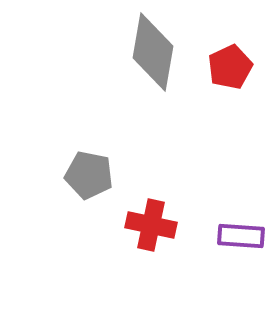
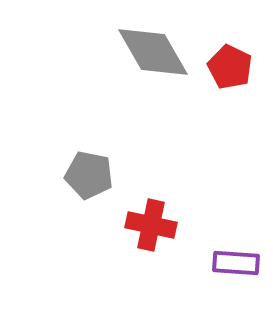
gray diamond: rotated 40 degrees counterclockwise
red pentagon: rotated 21 degrees counterclockwise
purple rectangle: moved 5 px left, 27 px down
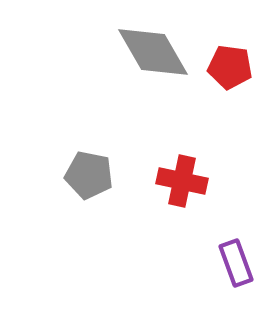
red pentagon: rotated 18 degrees counterclockwise
red cross: moved 31 px right, 44 px up
purple rectangle: rotated 66 degrees clockwise
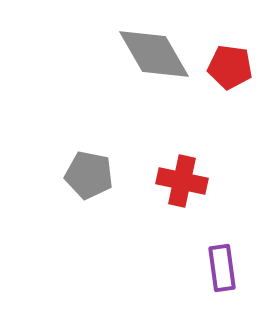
gray diamond: moved 1 px right, 2 px down
purple rectangle: moved 14 px left, 5 px down; rotated 12 degrees clockwise
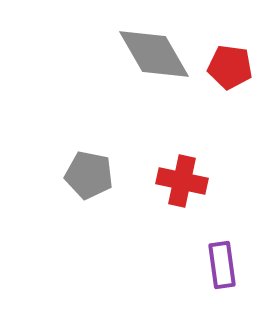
purple rectangle: moved 3 px up
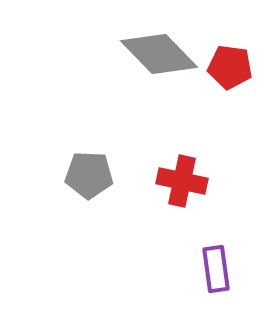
gray diamond: moved 5 px right; rotated 14 degrees counterclockwise
gray pentagon: rotated 9 degrees counterclockwise
purple rectangle: moved 6 px left, 4 px down
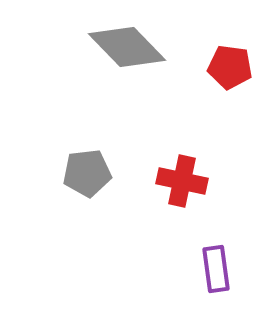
gray diamond: moved 32 px left, 7 px up
gray pentagon: moved 2 px left, 2 px up; rotated 9 degrees counterclockwise
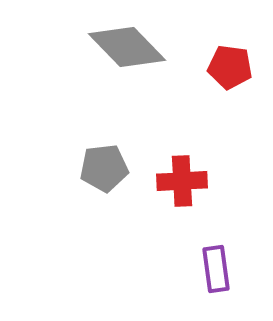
gray pentagon: moved 17 px right, 5 px up
red cross: rotated 15 degrees counterclockwise
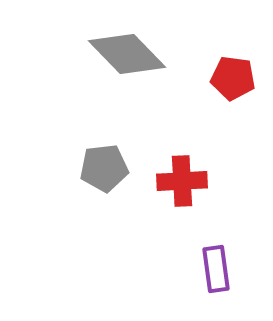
gray diamond: moved 7 px down
red pentagon: moved 3 px right, 11 px down
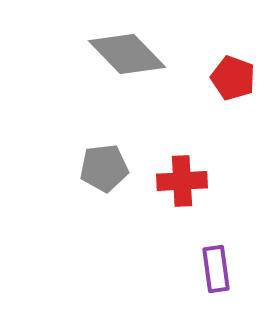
red pentagon: rotated 12 degrees clockwise
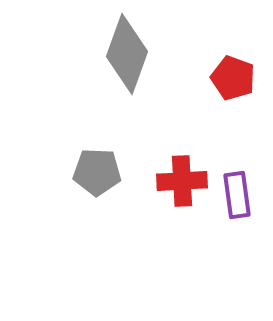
gray diamond: rotated 64 degrees clockwise
gray pentagon: moved 7 px left, 4 px down; rotated 9 degrees clockwise
purple rectangle: moved 21 px right, 74 px up
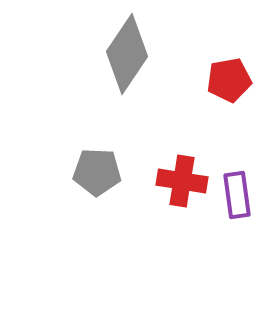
gray diamond: rotated 14 degrees clockwise
red pentagon: moved 4 px left, 2 px down; rotated 30 degrees counterclockwise
red cross: rotated 12 degrees clockwise
